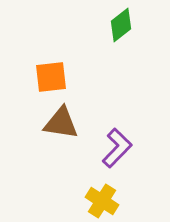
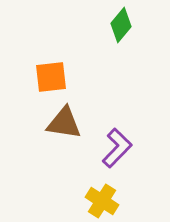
green diamond: rotated 12 degrees counterclockwise
brown triangle: moved 3 px right
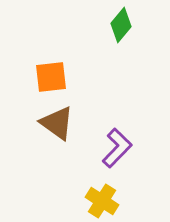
brown triangle: moved 7 px left; rotated 27 degrees clockwise
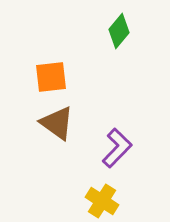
green diamond: moved 2 px left, 6 px down
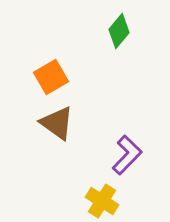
orange square: rotated 24 degrees counterclockwise
purple L-shape: moved 10 px right, 7 px down
